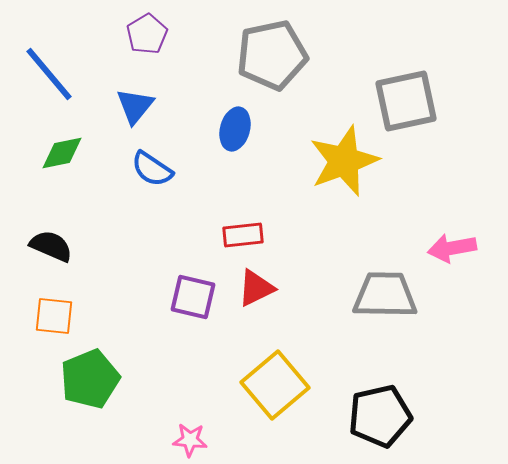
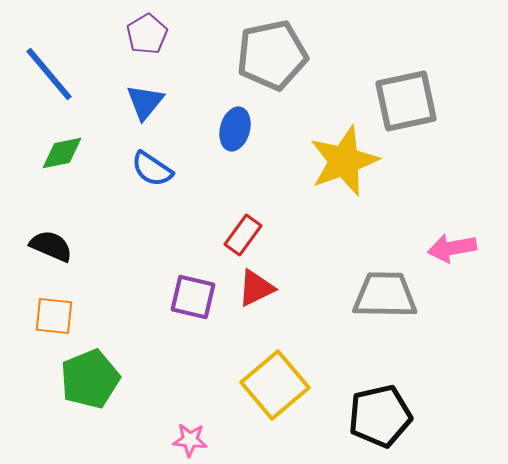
blue triangle: moved 10 px right, 4 px up
red rectangle: rotated 48 degrees counterclockwise
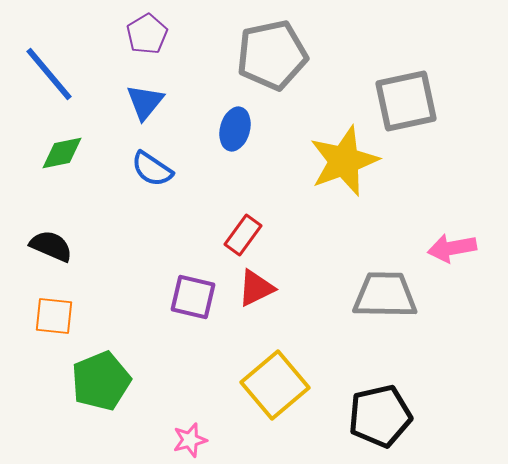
green pentagon: moved 11 px right, 2 px down
pink star: rotated 20 degrees counterclockwise
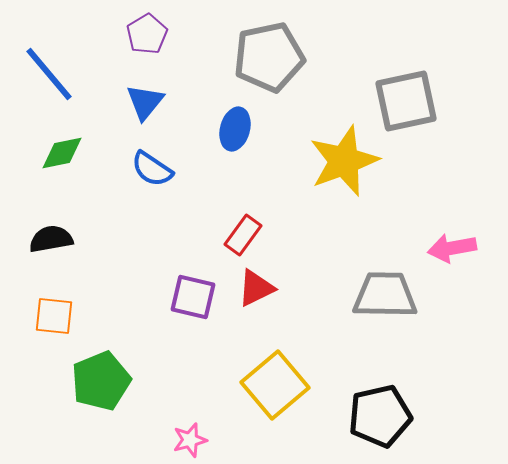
gray pentagon: moved 3 px left, 2 px down
black semicircle: moved 7 px up; rotated 33 degrees counterclockwise
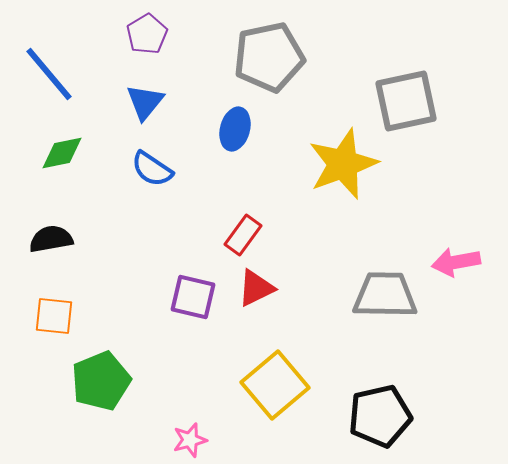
yellow star: moved 1 px left, 3 px down
pink arrow: moved 4 px right, 14 px down
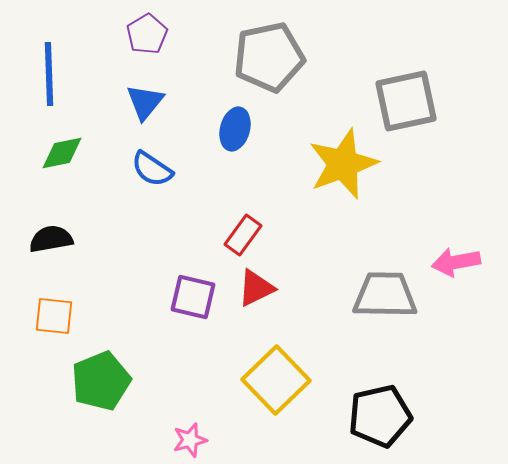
blue line: rotated 38 degrees clockwise
yellow square: moved 1 px right, 5 px up; rotated 4 degrees counterclockwise
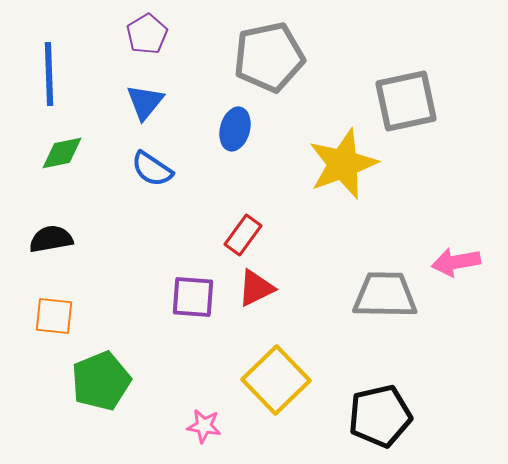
purple square: rotated 9 degrees counterclockwise
pink star: moved 14 px right, 14 px up; rotated 24 degrees clockwise
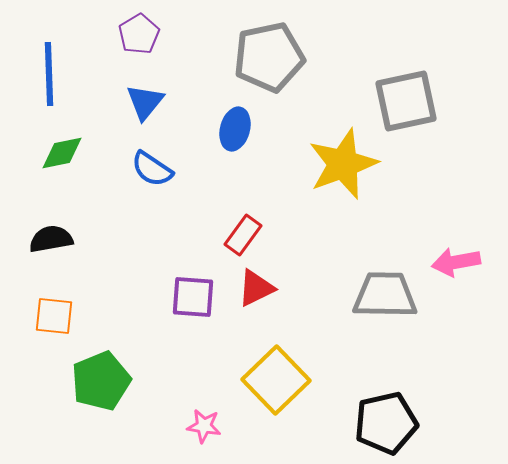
purple pentagon: moved 8 px left
black pentagon: moved 6 px right, 7 px down
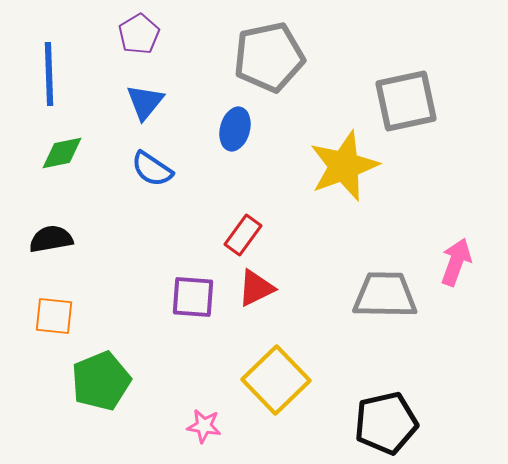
yellow star: moved 1 px right, 2 px down
pink arrow: rotated 120 degrees clockwise
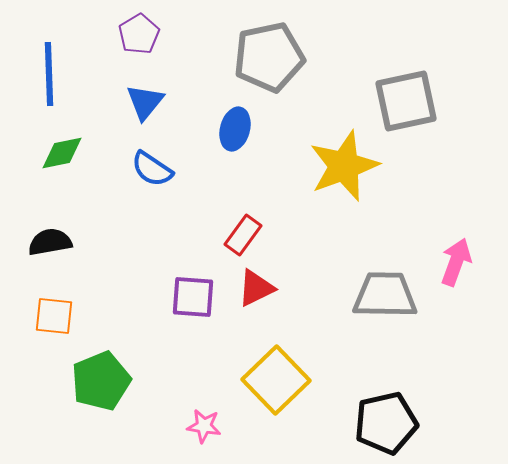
black semicircle: moved 1 px left, 3 px down
